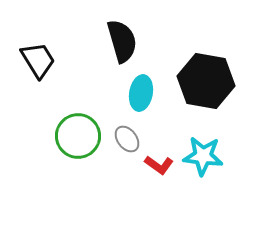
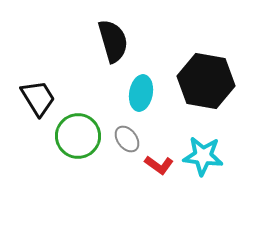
black semicircle: moved 9 px left
black trapezoid: moved 38 px down
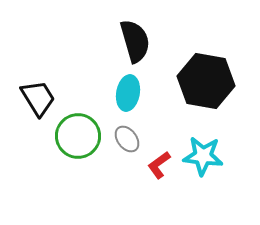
black semicircle: moved 22 px right
cyan ellipse: moved 13 px left
red L-shape: rotated 108 degrees clockwise
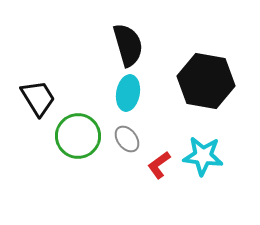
black semicircle: moved 7 px left, 4 px down
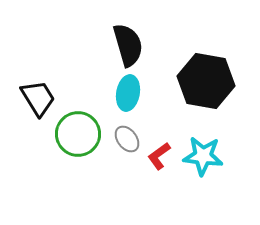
green circle: moved 2 px up
red L-shape: moved 9 px up
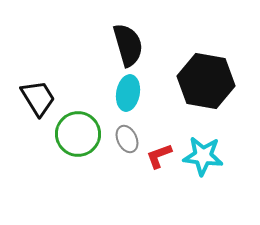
gray ellipse: rotated 12 degrees clockwise
red L-shape: rotated 16 degrees clockwise
